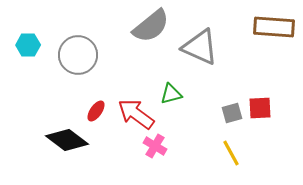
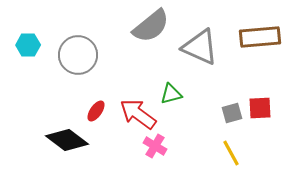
brown rectangle: moved 14 px left, 10 px down; rotated 9 degrees counterclockwise
red arrow: moved 2 px right
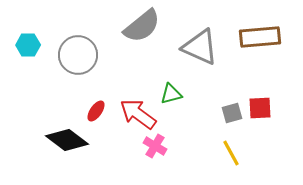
gray semicircle: moved 9 px left
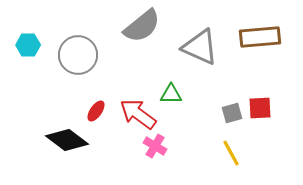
green triangle: rotated 15 degrees clockwise
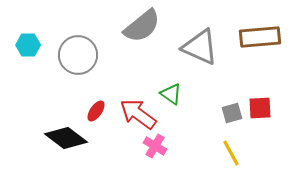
green triangle: rotated 35 degrees clockwise
black diamond: moved 1 px left, 2 px up
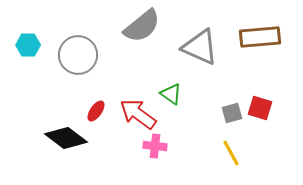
red square: rotated 20 degrees clockwise
pink cross: rotated 25 degrees counterclockwise
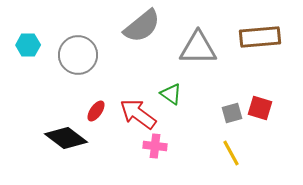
gray triangle: moved 2 px left, 1 px down; rotated 24 degrees counterclockwise
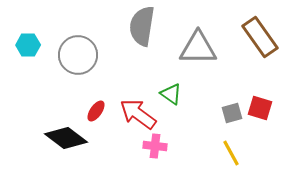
gray semicircle: rotated 138 degrees clockwise
brown rectangle: rotated 60 degrees clockwise
